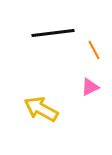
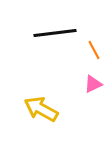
black line: moved 2 px right
pink triangle: moved 3 px right, 3 px up
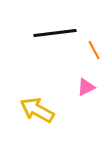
pink triangle: moved 7 px left, 3 px down
yellow arrow: moved 4 px left, 1 px down
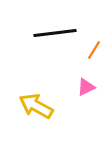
orange line: rotated 60 degrees clockwise
yellow arrow: moved 1 px left, 4 px up
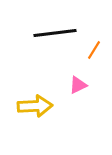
pink triangle: moved 8 px left, 2 px up
yellow arrow: moved 1 px left; rotated 148 degrees clockwise
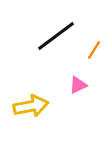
black line: moved 1 px right, 3 px down; rotated 30 degrees counterclockwise
yellow arrow: moved 4 px left; rotated 8 degrees counterclockwise
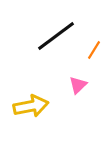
pink triangle: rotated 18 degrees counterclockwise
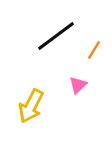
yellow arrow: rotated 128 degrees clockwise
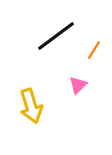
yellow arrow: rotated 44 degrees counterclockwise
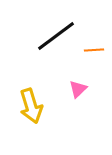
orange line: rotated 54 degrees clockwise
pink triangle: moved 4 px down
